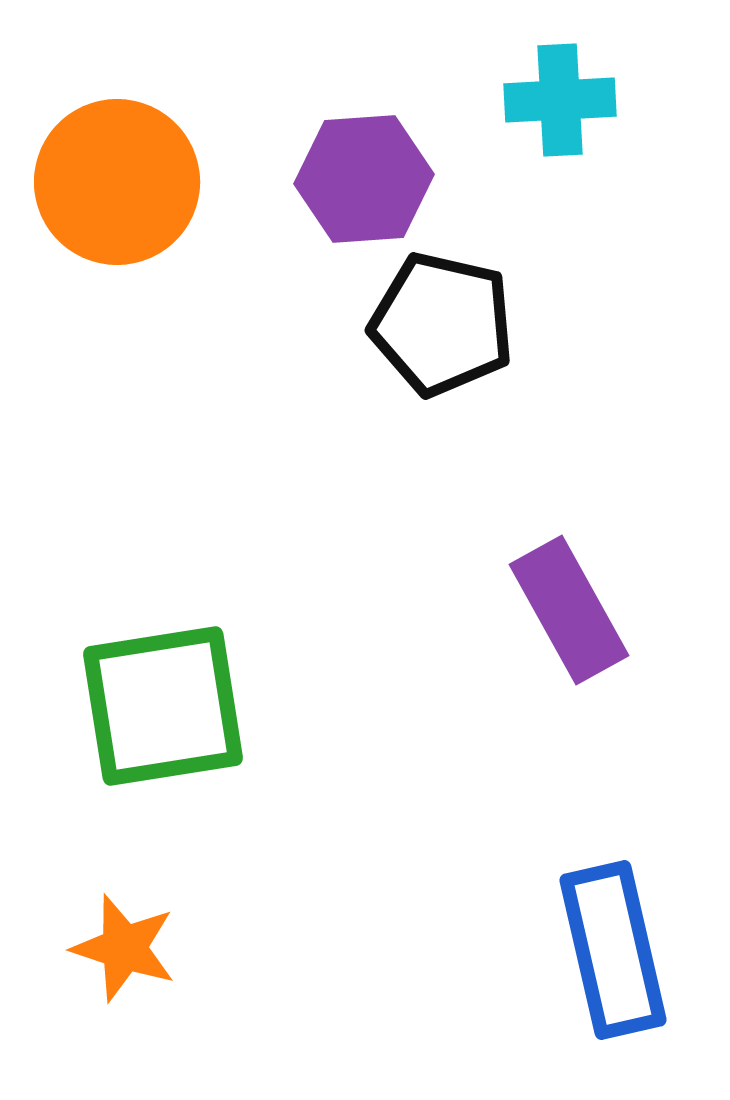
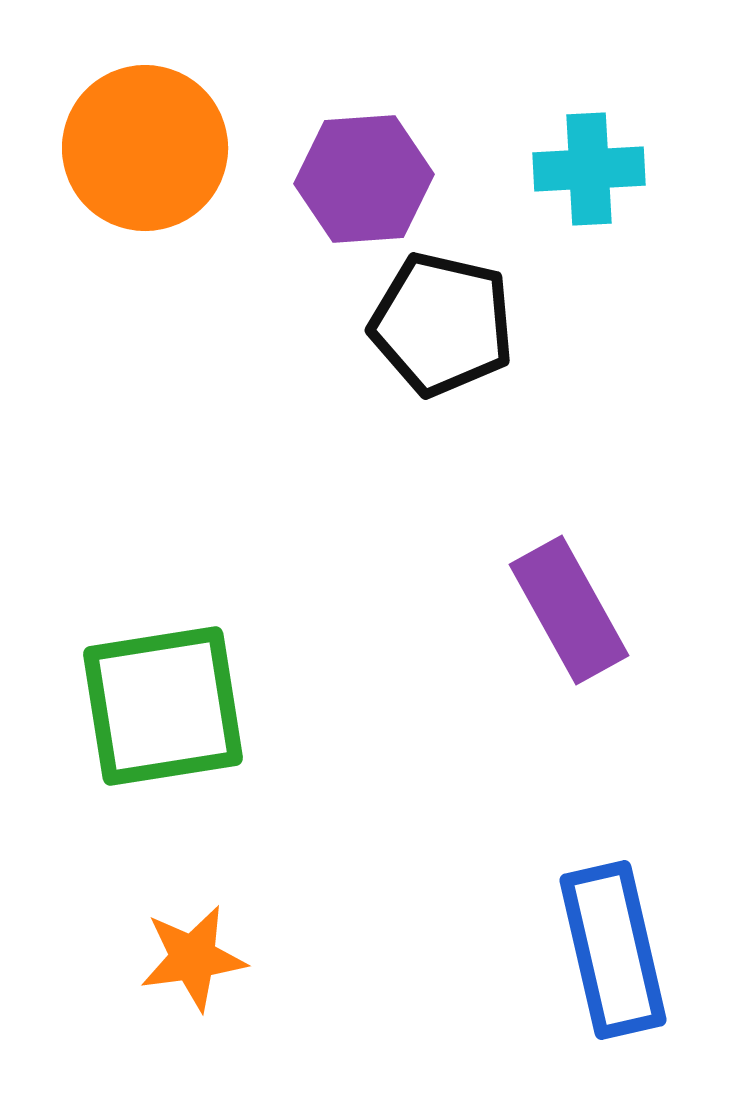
cyan cross: moved 29 px right, 69 px down
orange circle: moved 28 px right, 34 px up
orange star: moved 69 px right, 10 px down; rotated 26 degrees counterclockwise
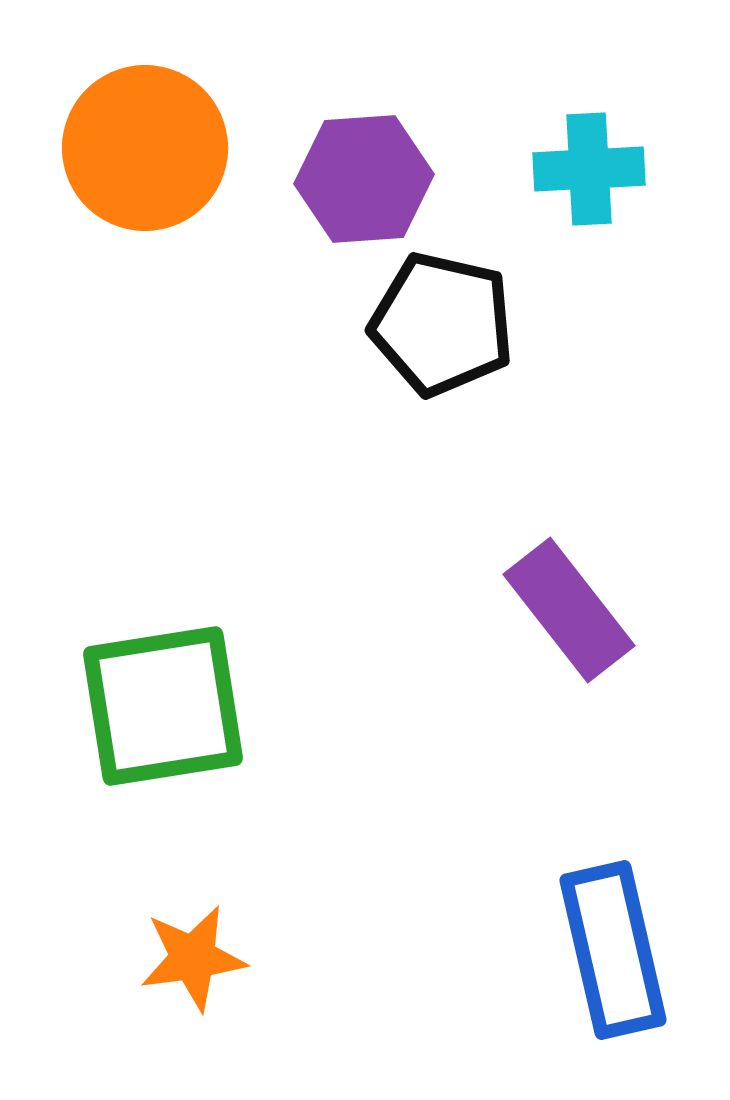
purple rectangle: rotated 9 degrees counterclockwise
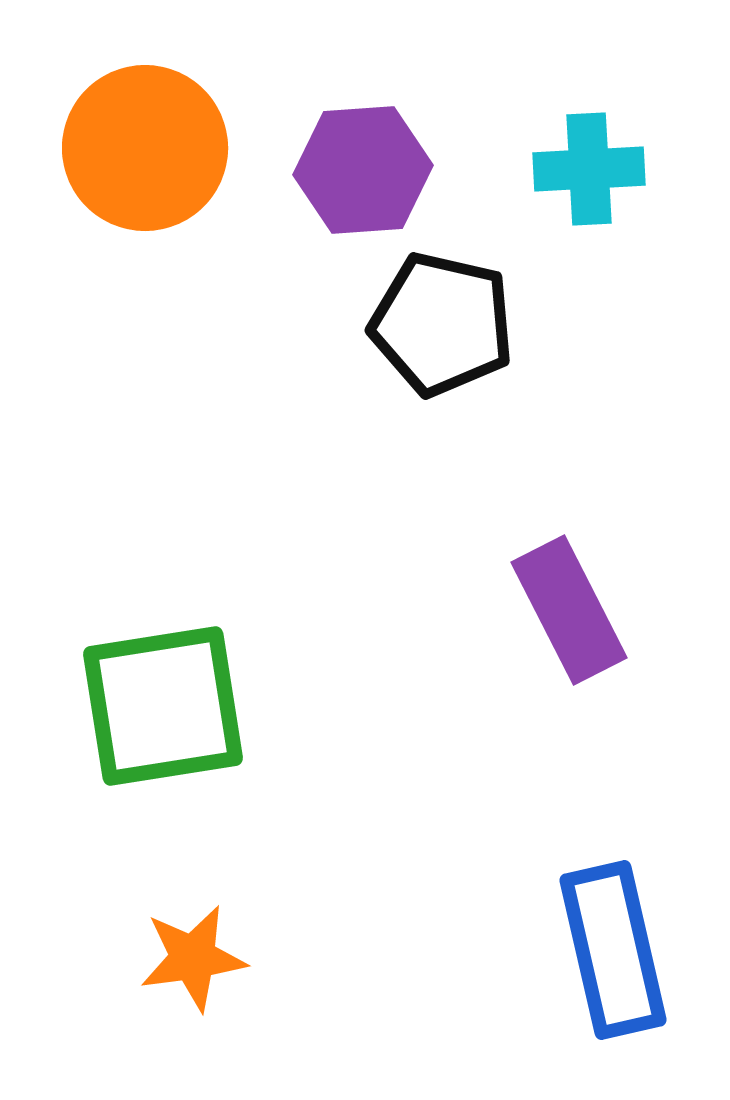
purple hexagon: moved 1 px left, 9 px up
purple rectangle: rotated 11 degrees clockwise
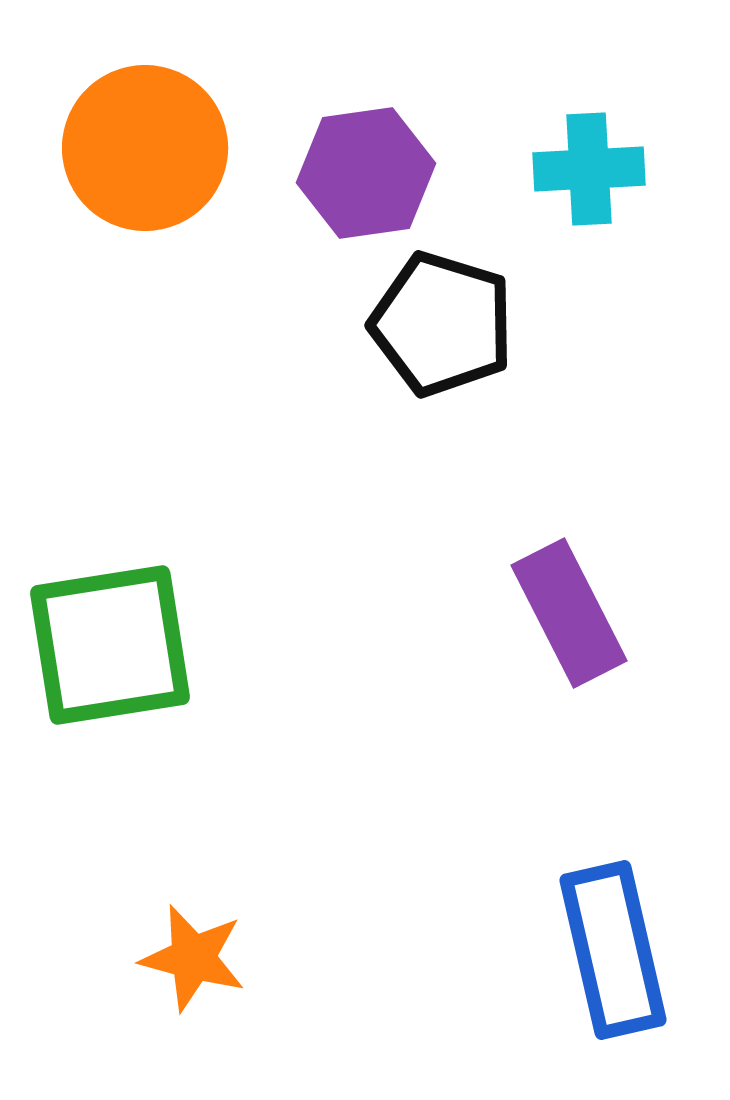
purple hexagon: moved 3 px right, 3 px down; rotated 4 degrees counterclockwise
black pentagon: rotated 4 degrees clockwise
purple rectangle: moved 3 px down
green square: moved 53 px left, 61 px up
orange star: rotated 23 degrees clockwise
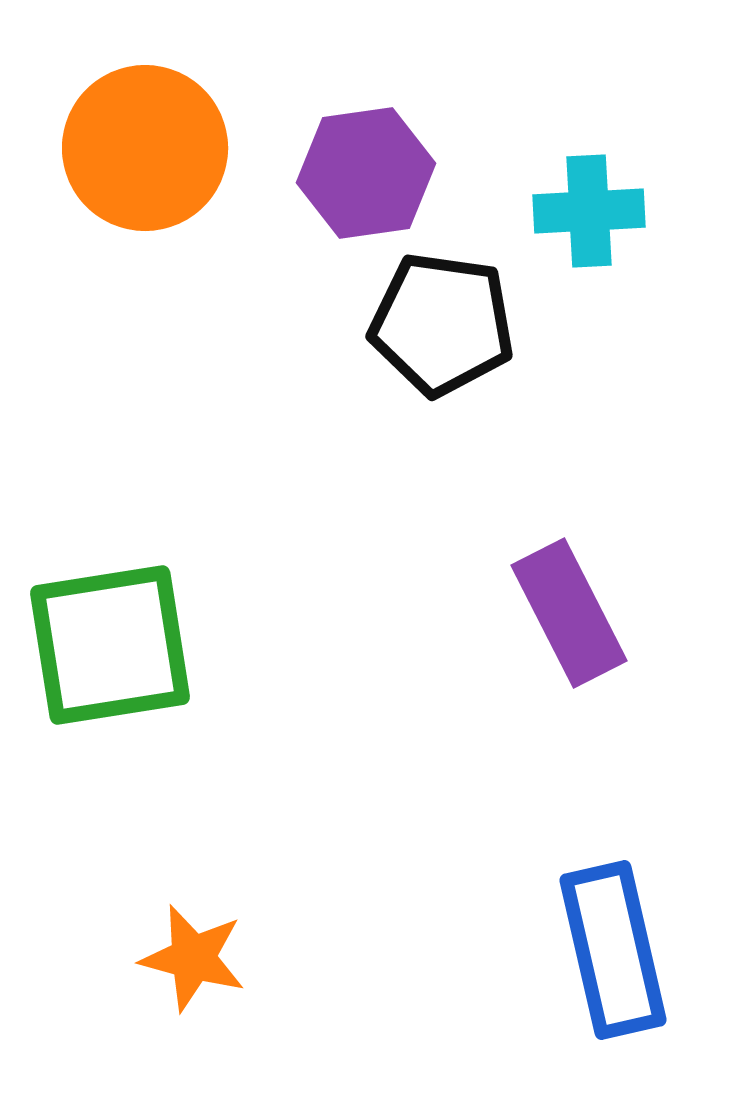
cyan cross: moved 42 px down
black pentagon: rotated 9 degrees counterclockwise
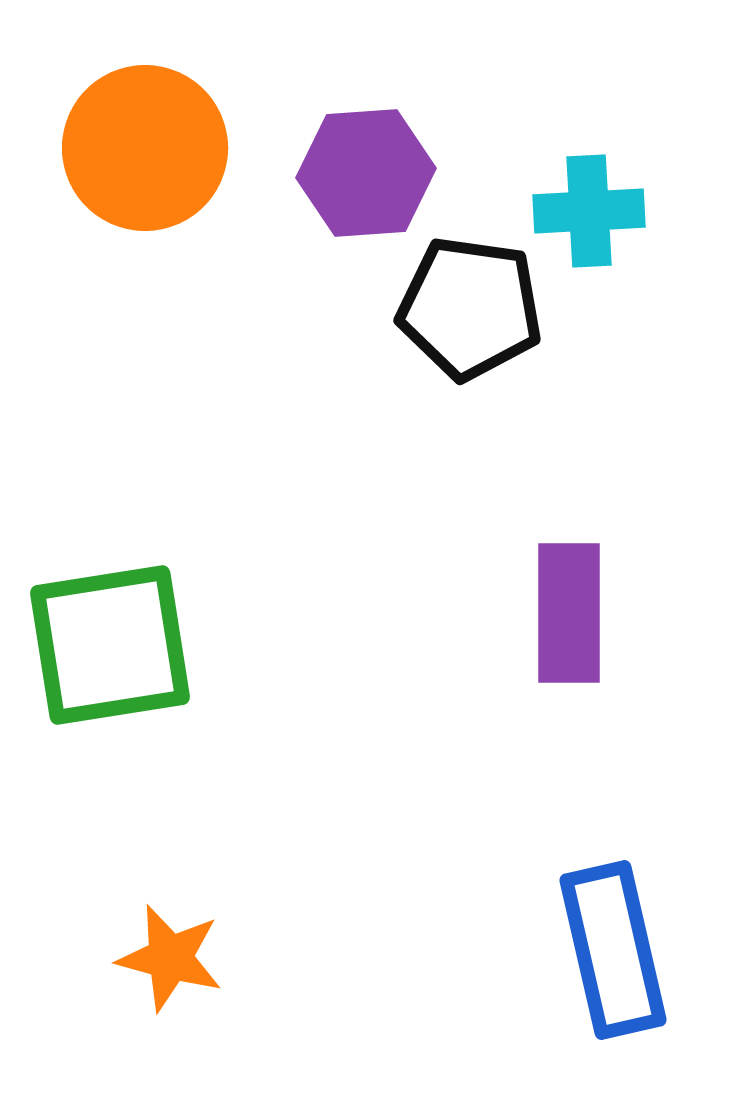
purple hexagon: rotated 4 degrees clockwise
black pentagon: moved 28 px right, 16 px up
purple rectangle: rotated 27 degrees clockwise
orange star: moved 23 px left
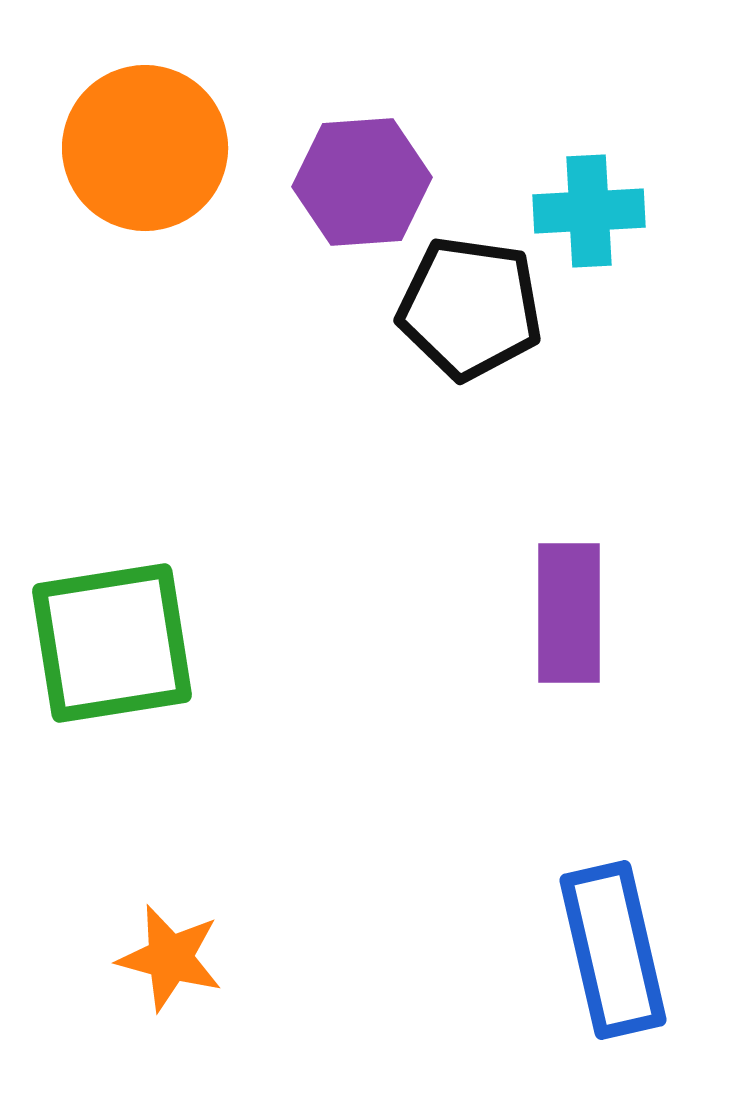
purple hexagon: moved 4 px left, 9 px down
green square: moved 2 px right, 2 px up
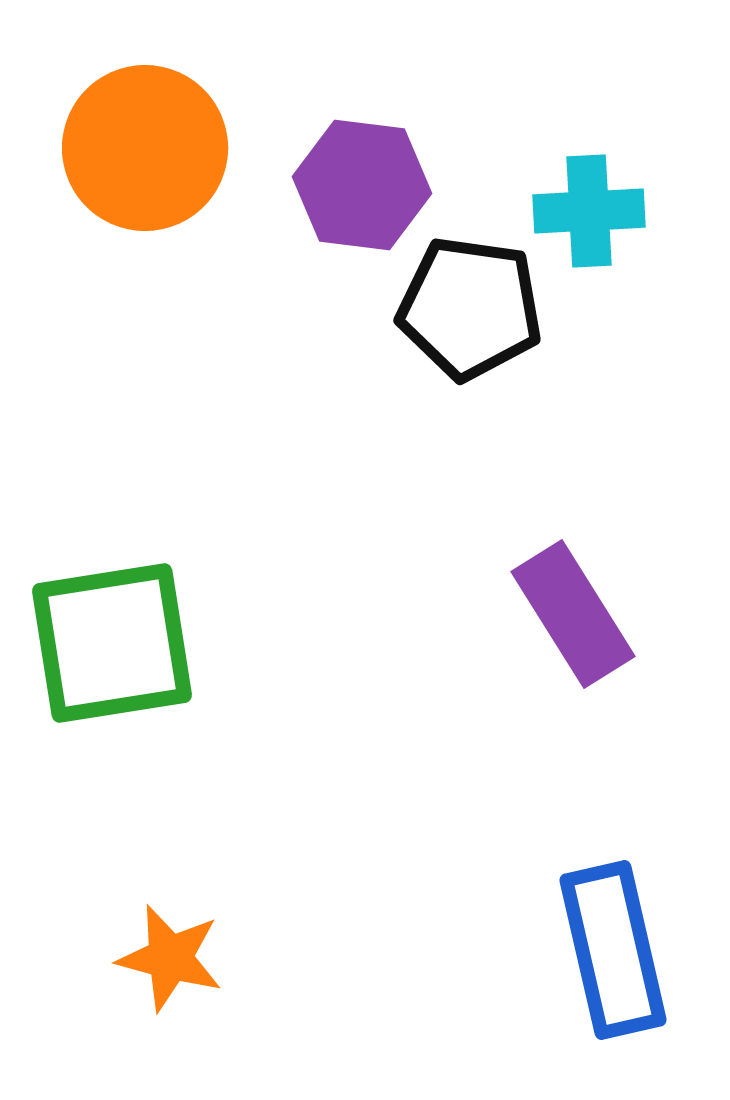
purple hexagon: moved 3 px down; rotated 11 degrees clockwise
purple rectangle: moved 4 px right, 1 px down; rotated 32 degrees counterclockwise
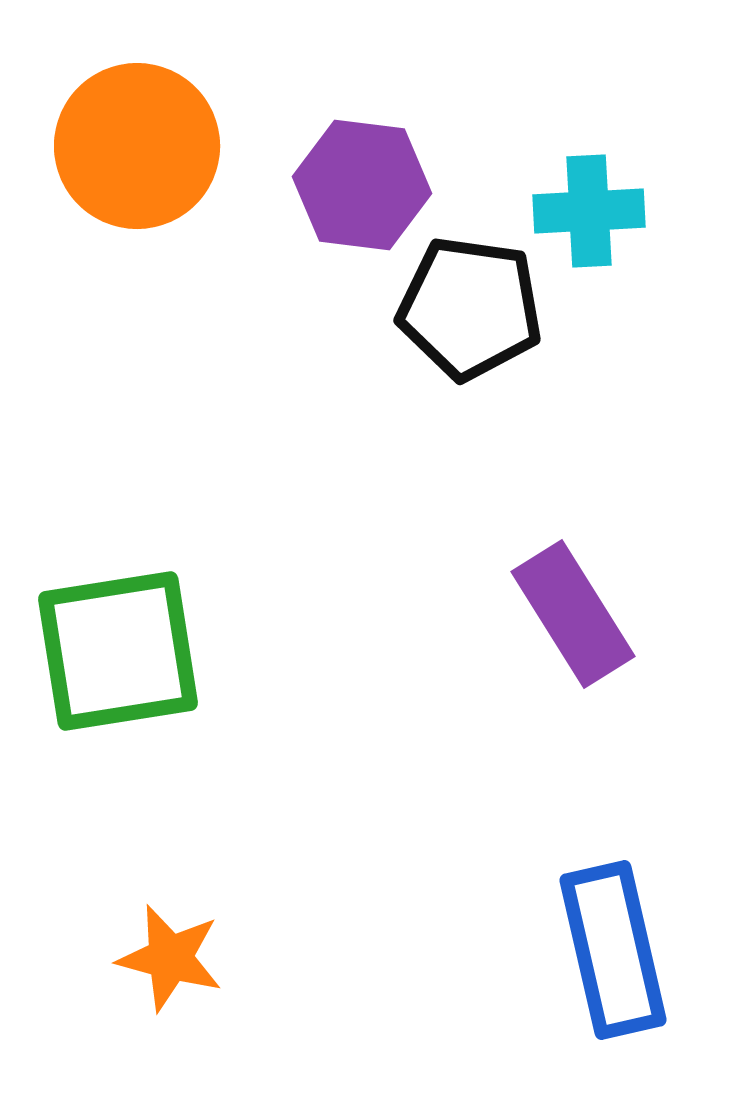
orange circle: moved 8 px left, 2 px up
green square: moved 6 px right, 8 px down
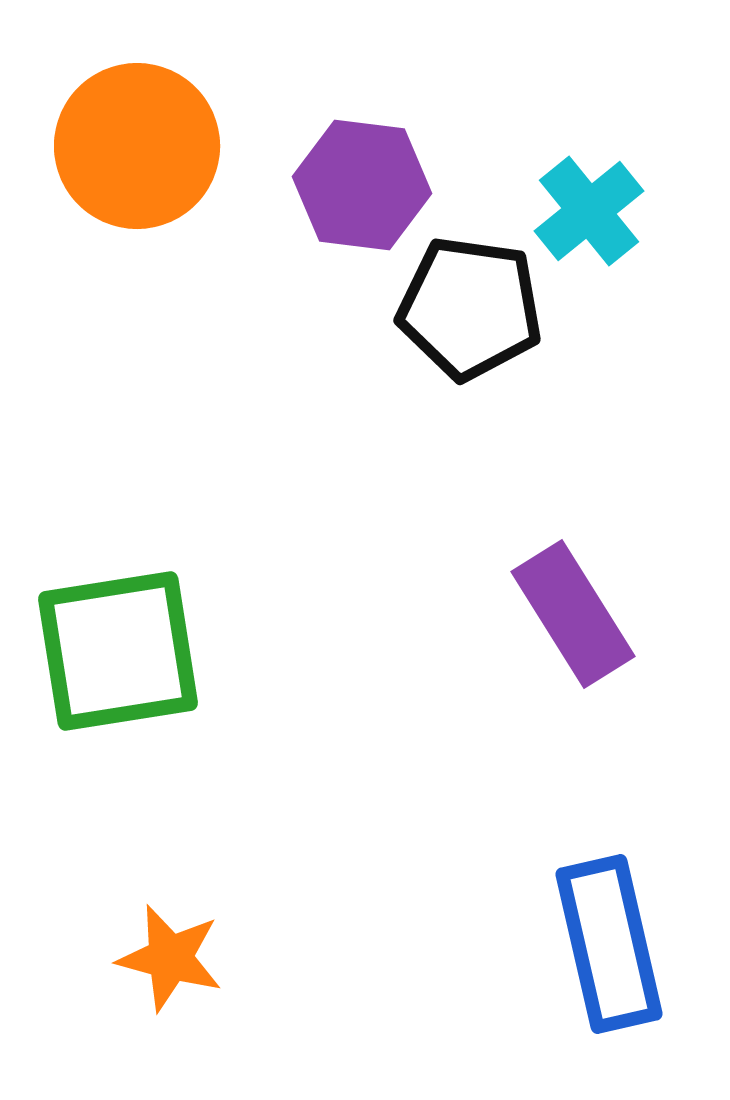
cyan cross: rotated 36 degrees counterclockwise
blue rectangle: moved 4 px left, 6 px up
